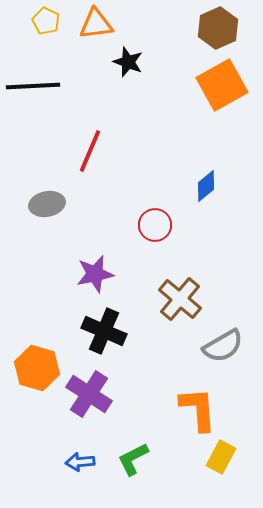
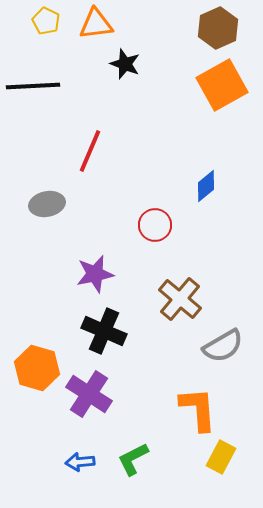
black star: moved 3 px left, 2 px down
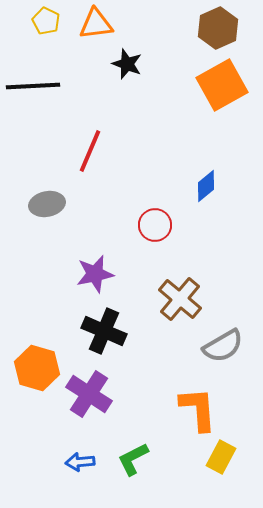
black star: moved 2 px right
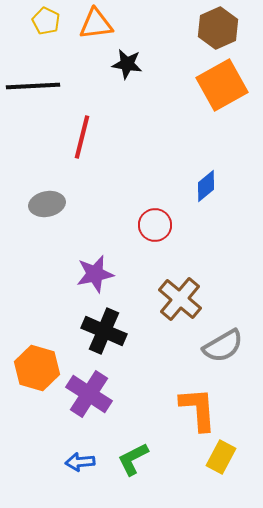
black star: rotated 12 degrees counterclockwise
red line: moved 8 px left, 14 px up; rotated 9 degrees counterclockwise
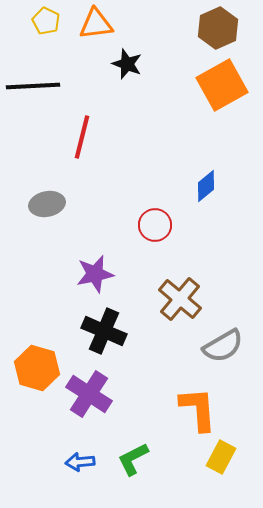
black star: rotated 12 degrees clockwise
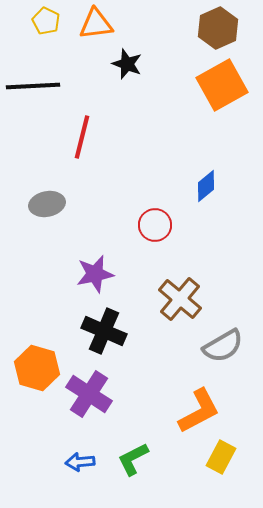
orange L-shape: moved 1 px right, 2 px down; rotated 66 degrees clockwise
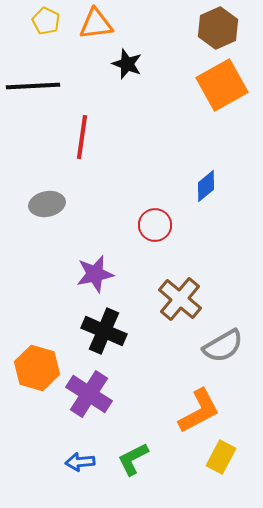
red line: rotated 6 degrees counterclockwise
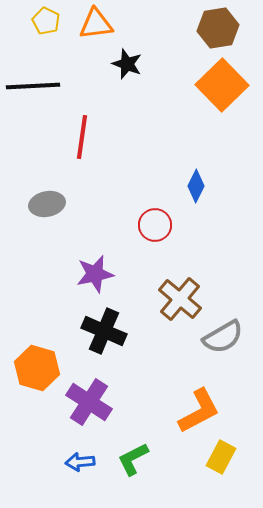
brown hexagon: rotated 15 degrees clockwise
orange square: rotated 15 degrees counterclockwise
blue diamond: moved 10 px left; rotated 24 degrees counterclockwise
gray semicircle: moved 9 px up
purple cross: moved 8 px down
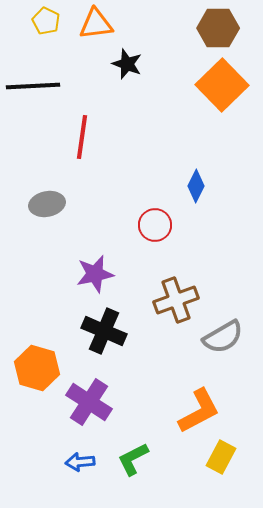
brown hexagon: rotated 9 degrees clockwise
brown cross: moved 4 px left, 1 px down; rotated 30 degrees clockwise
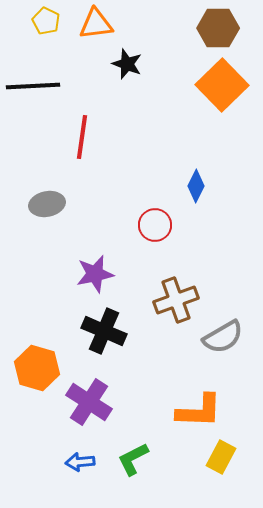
orange L-shape: rotated 30 degrees clockwise
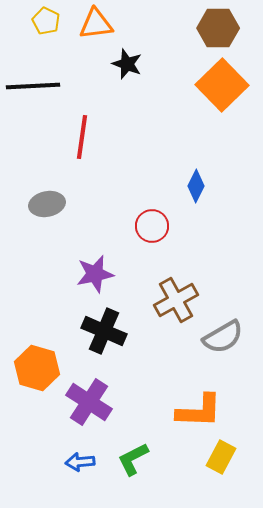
red circle: moved 3 px left, 1 px down
brown cross: rotated 9 degrees counterclockwise
